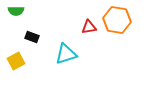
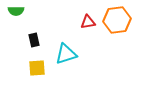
orange hexagon: rotated 16 degrees counterclockwise
red triangle: moved 1 px left, 5 px up
black rectangle: moved 2 px right, 3 px down; rotated 56 degrees clockwise
yellow square: moved 21 px right, 7 px down; rotated 24 degrees clockwise
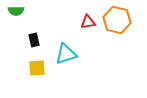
orange hexagon: rotated 20 degrees clockwise
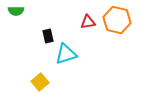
black rectangle: moved 14 px right, 4 px up
yellow square: moved 3 px right, 14 px down; rotated 36 degrees counterclockwise
